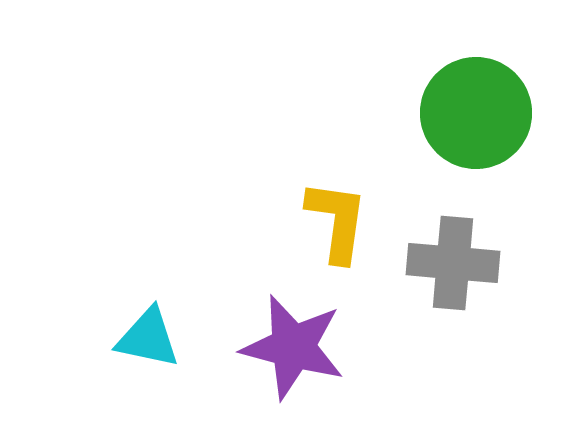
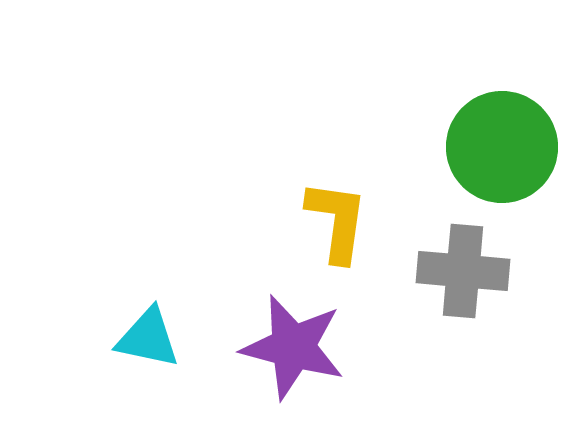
green circle: moved 26 px right, 34 px down
gray cross: moved 10 px right, 8 px down
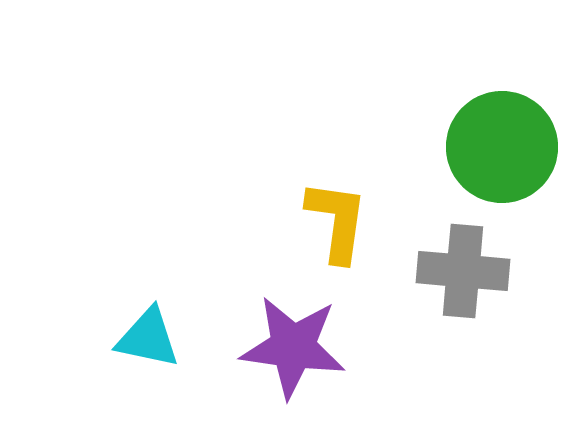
purple star: rotated 7 degrees counterclockwise
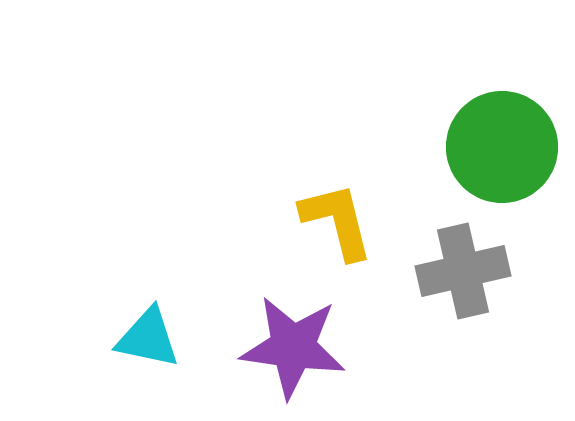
yellow L-shape: rotated 22 degrees counterclockwise
gray cross: rotated 18 degrees counterclockwise
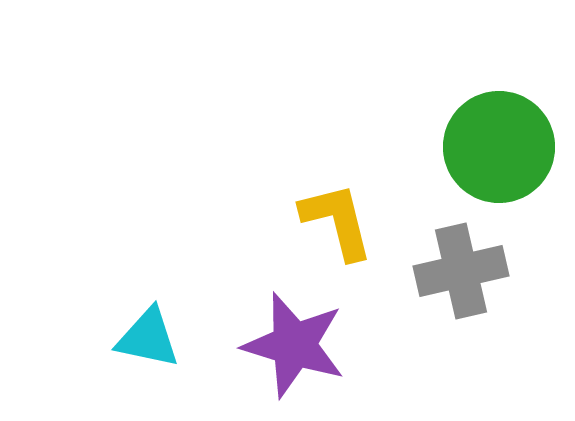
green circle: moved 3 px left
gray cross: moved 2 px left
purple star: moved 1 px right, 2 px up; rotated 9 degrees clockwise
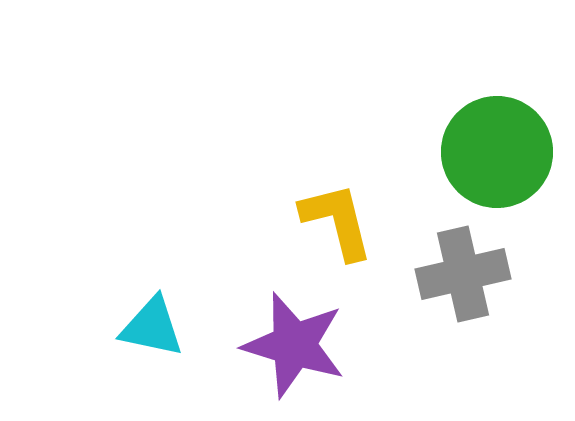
green circle: moved 2 px left, 5 px down
gray cross: moved 2 px right, 3 px down
cyan triangle: moved 4 px right, 11 px up
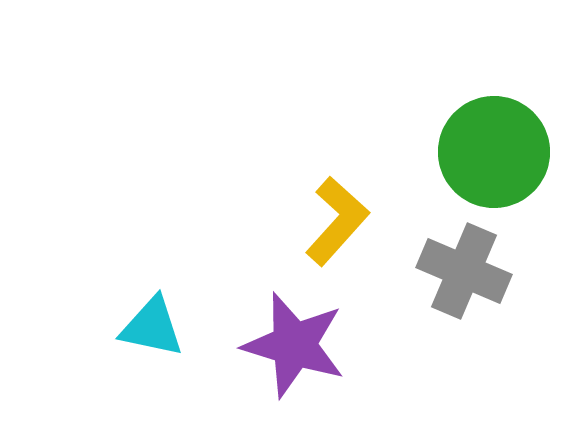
green circle: moved 3 px left
yellow L-shape: rotated 56 degrees clockwise
gray cross: moved 1 px right, 3 px up; rotated 36 degrees clockwise
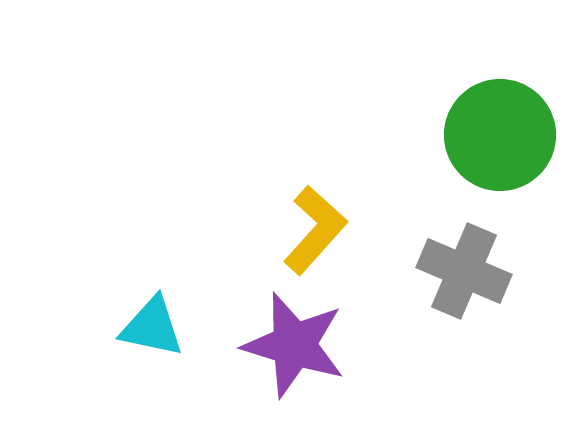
green circle: moved 6 px right, 17 px up
yellow L-shape: moved 22 px left, 9 px down
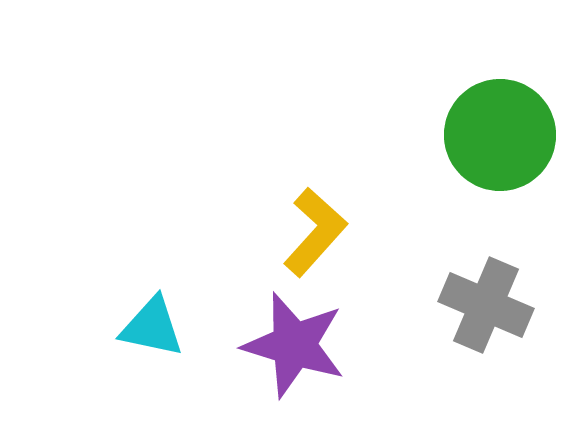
yellow L-shape: moved 2 px down
gray cross: moved 22 px right, 34 px down
